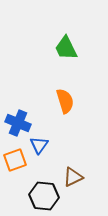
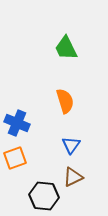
blue cross: moved 1 px left
blue triangle: moved 32 px right
orange square: moved 2 px up
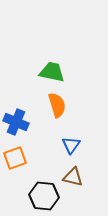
green trapezoid: moved 14 px left, 24 px down; rotated 128 degrees clockwise
orange semicircle: moved 8 px left, 4 px down
blue cross: moved 1 px left, 1 px up
brown triangle: rotated 40 degrees clockwise
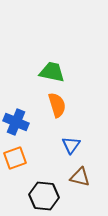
brown triangle: moved 7 px right
